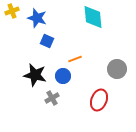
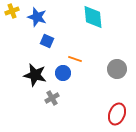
blue star: moved 1 px up
orange line: rotated 40 degrees clockwise
blue circle: moved 3 px up
red ellipse: moved 18 px right, 14 px down
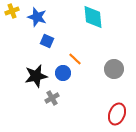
orange line: rotated 24 degrees clockwise
gray circle: moved 3 px left
black star: moved 1 px right, 1 px down; rotated 25 degrees counterclockwise
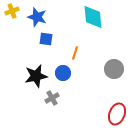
blue square: moved 1 px left, 2 px up; rotated 16 degrees counterclockwise
orange line: moved 6 px up; rotated 64 degrees clockwise
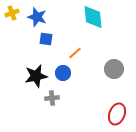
yellow cross: moved 2 px down
orange line: rotated 32 degrees clockwise
gray cross: rotated 24 degrees clockwise
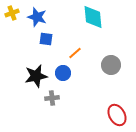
gray circle: moved 3 px left, 4 px up
red ellipse: moved 1 px down; rotated 50 degrees counterclockwise
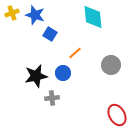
blue star: moved 2 px left, 2 px up
blue square: moved 4 px right, 5 px up; rotated 24 degrees clockwise
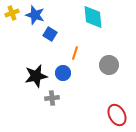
orange line: rotated 32 degrees counterclockwise
gray circle: moved 2 px left
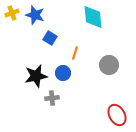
blue square: moved 4 px down
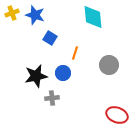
red ellipse: rotated 40 degrees counterclockwise
